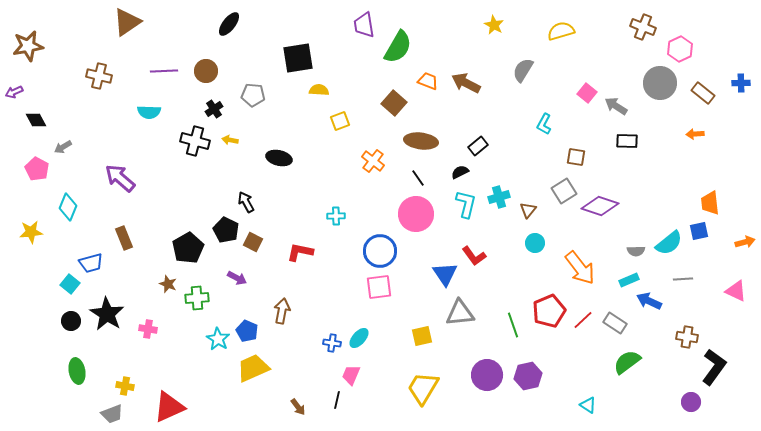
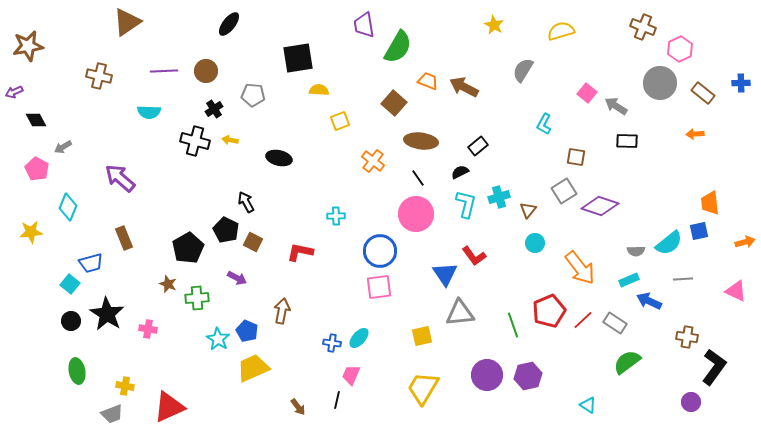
brown arrow at (466, 83): moved 2 px left, 4 px down
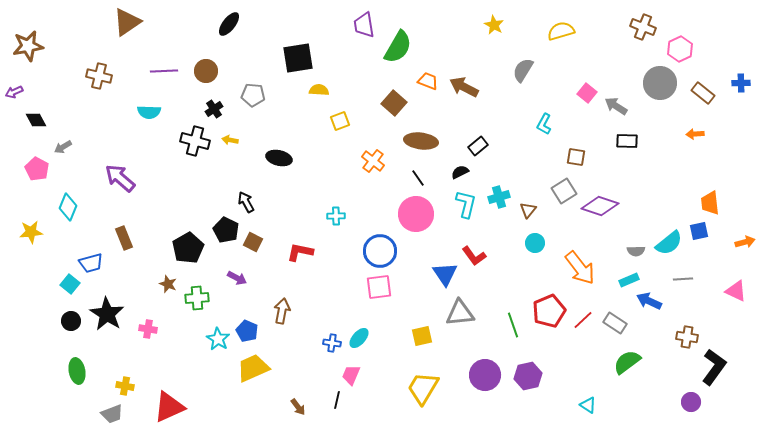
purple circle at (487, 375): moved 2 px left
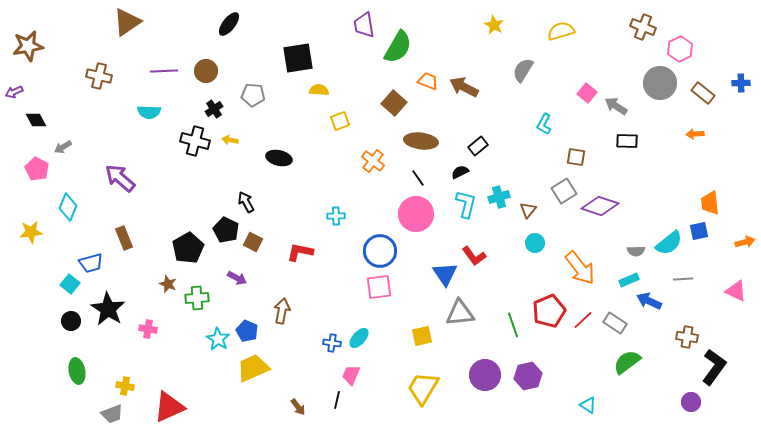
black star at (107, 314): moved 1 px right, 5 px up
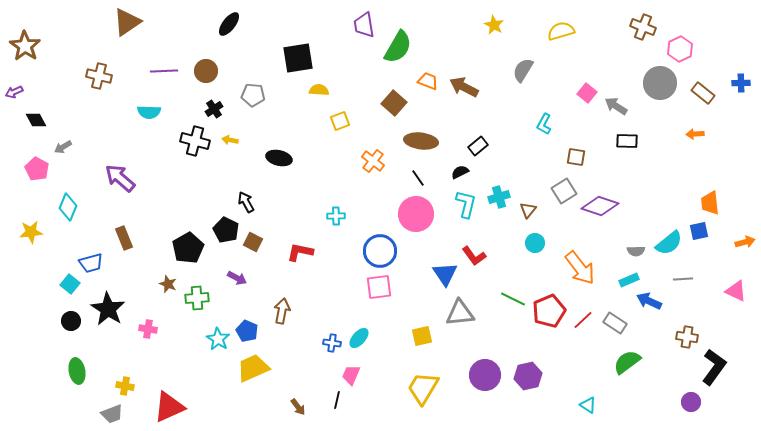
brown star at (28, 46): moved 3 px left; rotated 28 degrees counterclockwise
green line at (513, 325): moved 26 px up; rotated 45 degrees counterclockwise
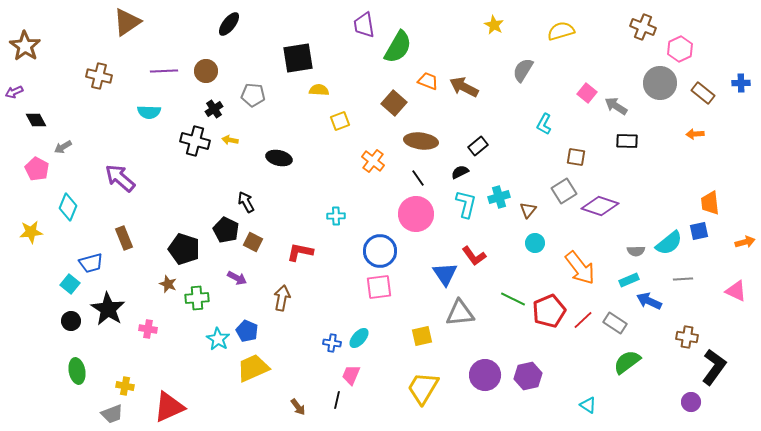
black pentagon at (188, 248): moved 4 px left, 1 px down; rotated 24 degrees counterclockwise
brown arrow at (282, 311): moved 13 px up
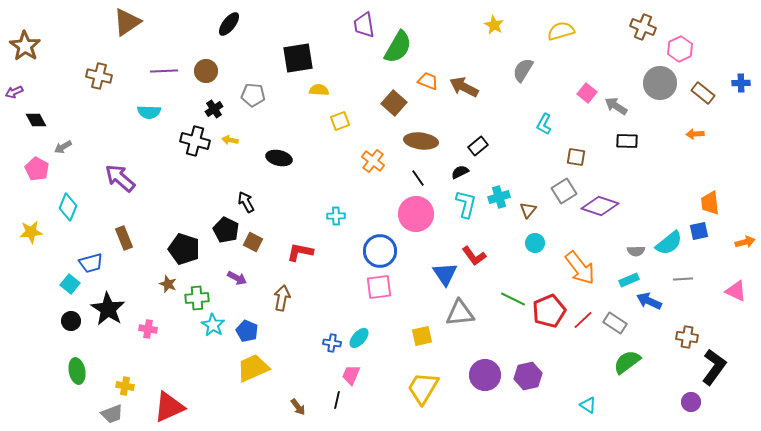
cyan star at (218, 339): moved 5 px left, 14 px up
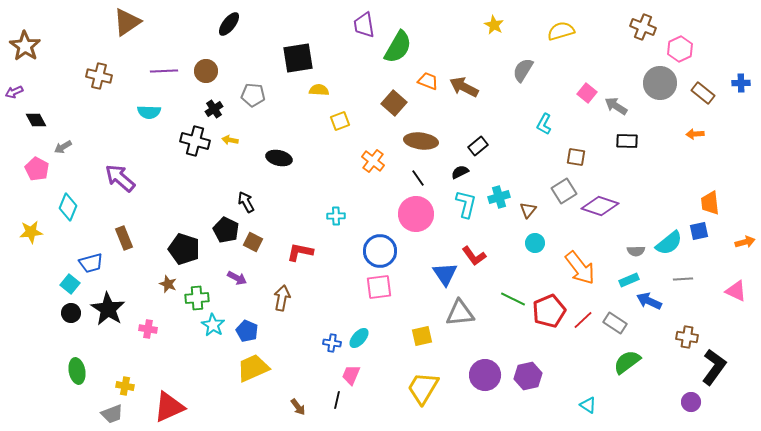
black circle at (71, 321): moved 8 px up
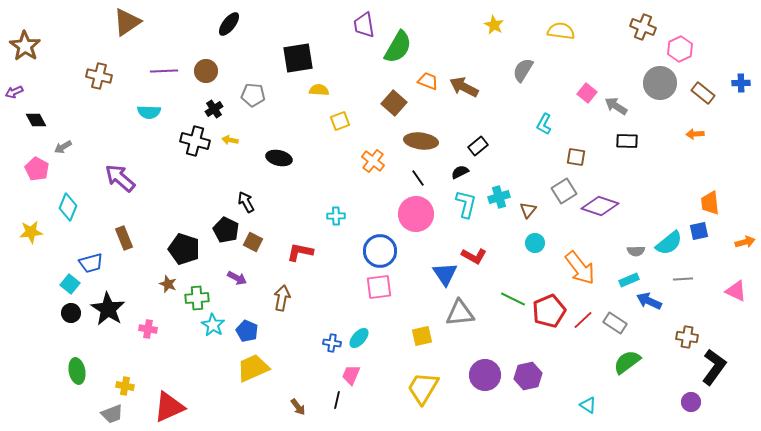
yellow semicircle at (561, 31): rotated 24 degrees clockwise
red L-shape at (474, 256): rotated 25 degrees counterclockwise
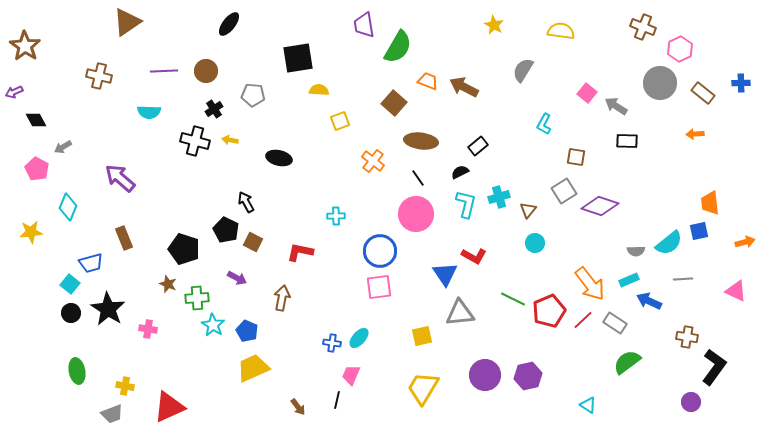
orange arrow at (580, 268): moved 10 px right, 16 px down
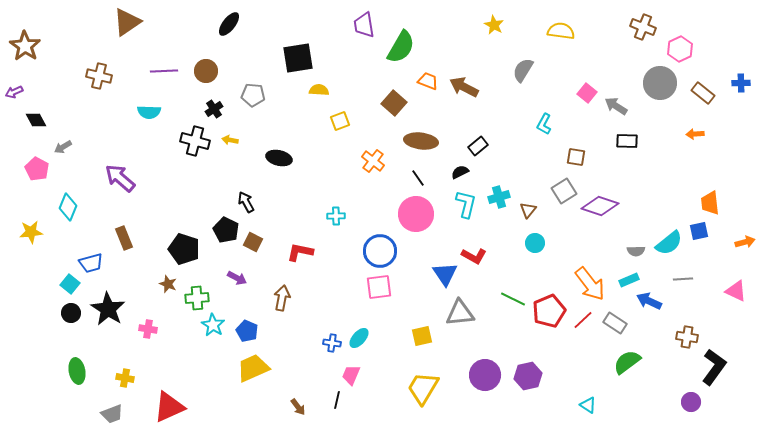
green semicircle at (398, 47): moved 3 px right
yellow cross at (125, 386): moved 8 px up
